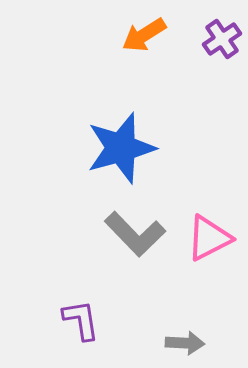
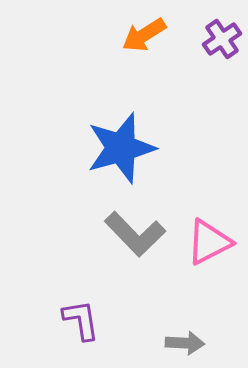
pink triangle: moved 4 px down
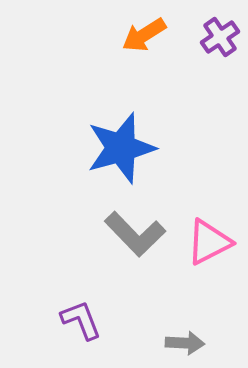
purple cross: moved 2 px left, 2 px up
purple L-shape: rotated 12 degrees counterclockwise
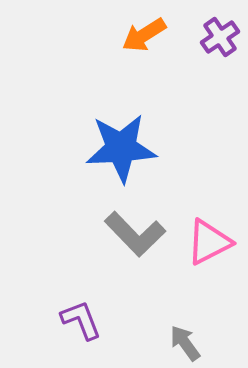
blue star: rotated 12 degrees clockwise
gray arrow: rotated 129 degrees counterclockwise
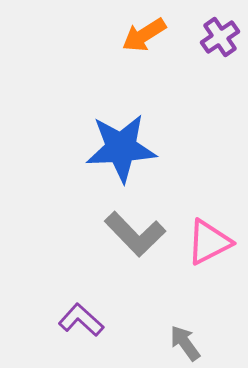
purple L-shape: rotated 27 degrees counterclockwise
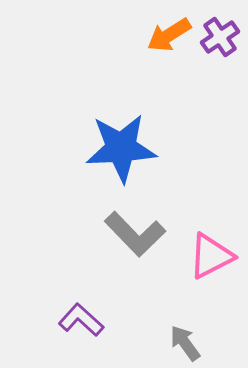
orange arrow: moved 25 px right
pink triangle: moved 2 px right, 14 px down
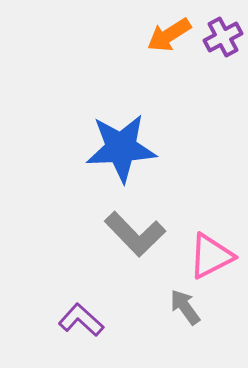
purple cross: moved 3 px right; rotated 6 degrees clockwise
gray arrow: moved 36 px up
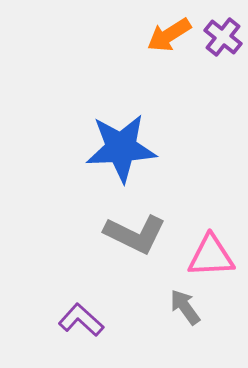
purple cross: rotated 24 degrees counterclockwise
gray L-shape: rotated 20 degrees counterclockwise
pink triangle: rotated 24 degrees clockwise
